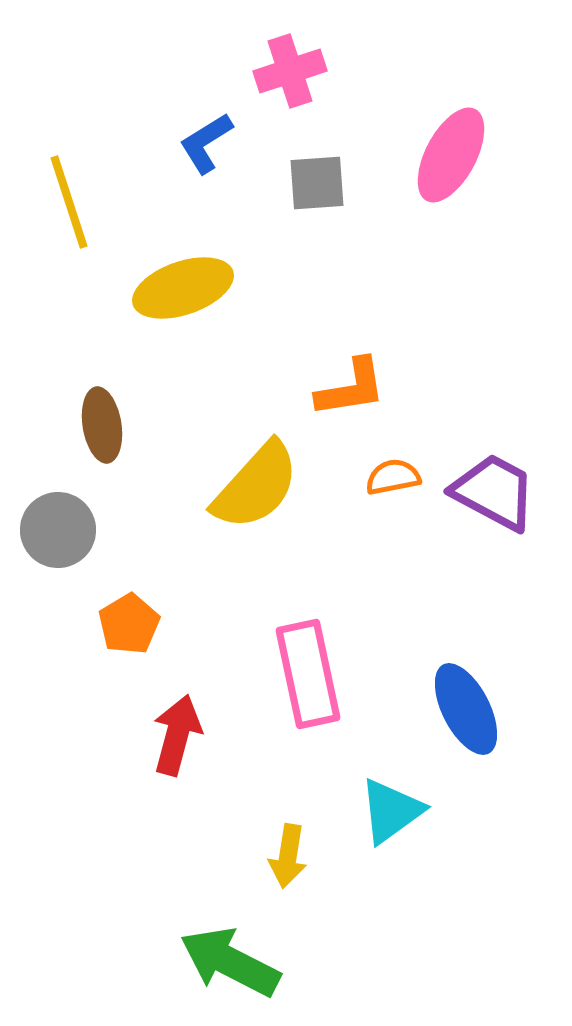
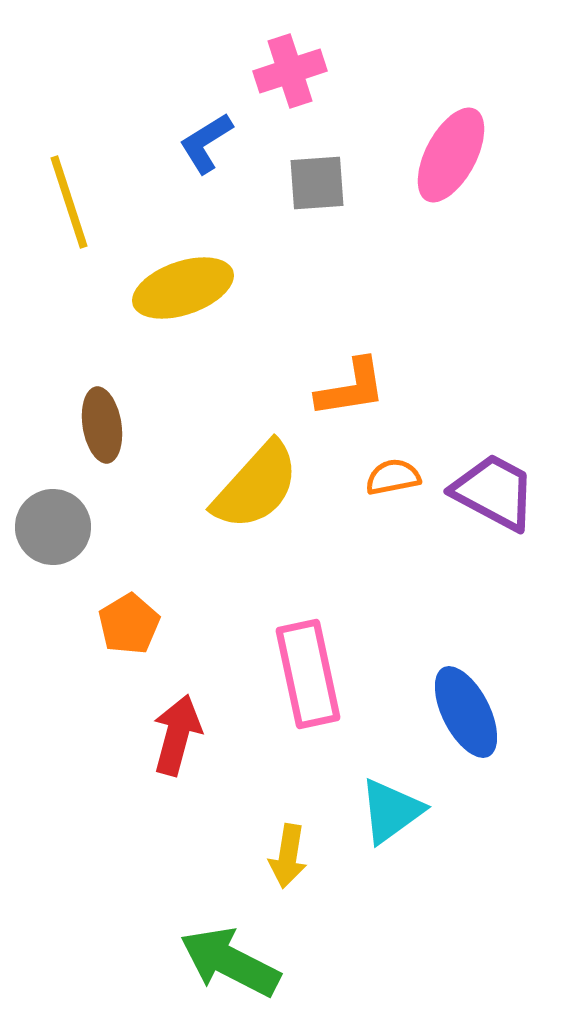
gray circle: moved 5 px left, 3 px up
blue ellipse: moved 3 px down
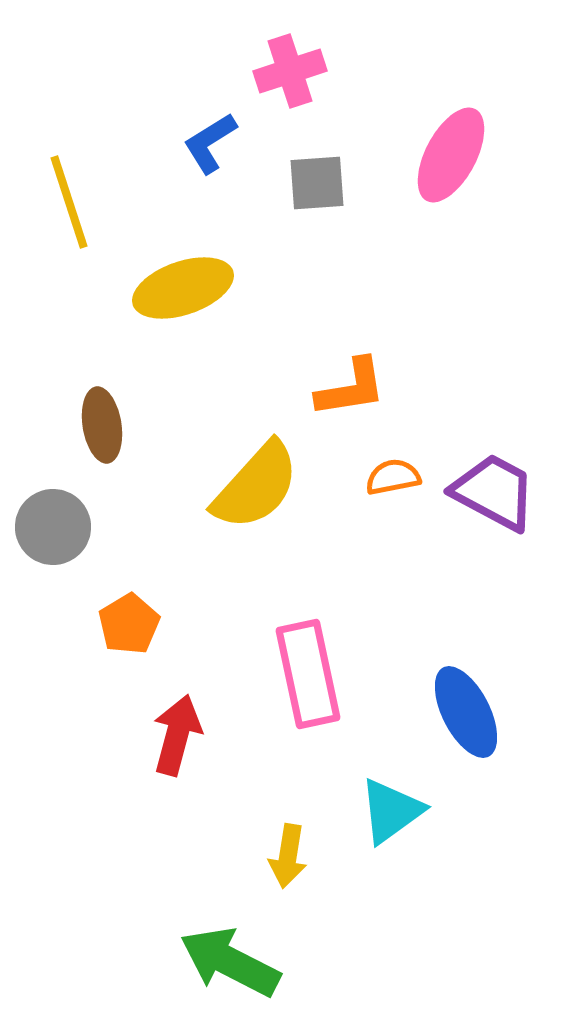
blue L-shape: moved 4 px right
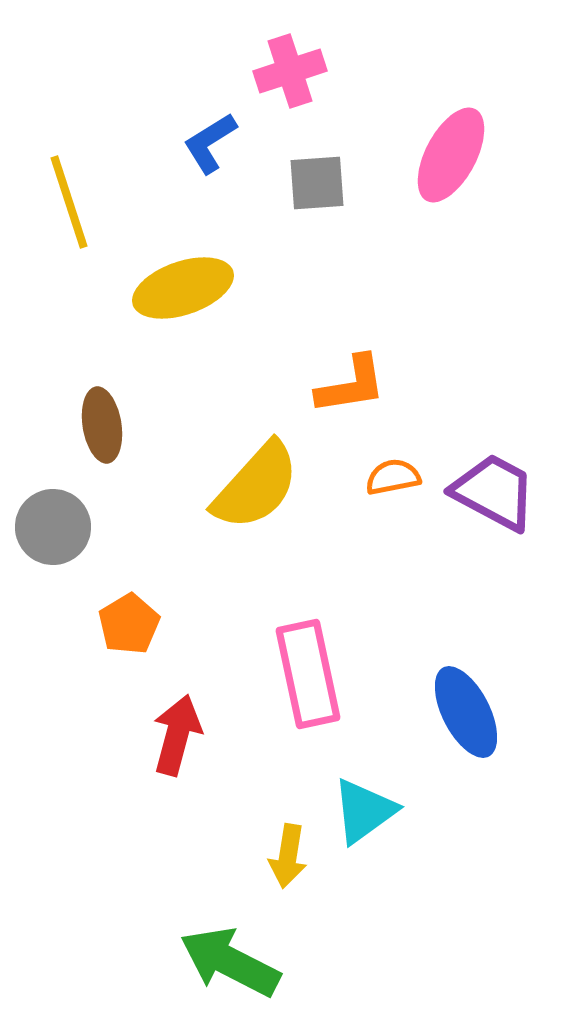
orange L-shape: moved 3 px up
cyan triangle: moved 27 px left
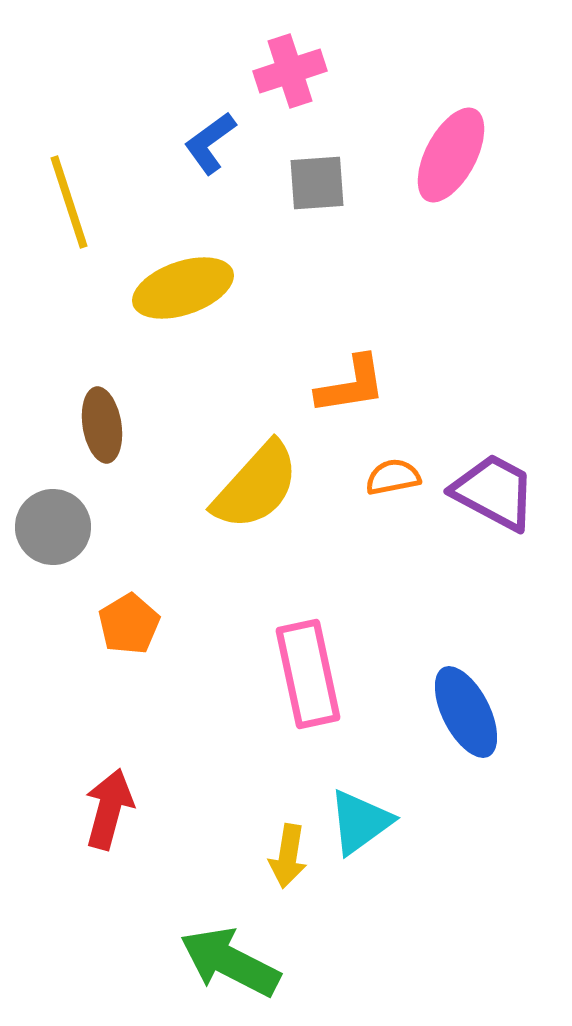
blue L-shape: rotated 4 degrees counterclockwise
red arrow: moved 68 px left, 74 px down
cyan triangle: moved 4 px left, 11 px down
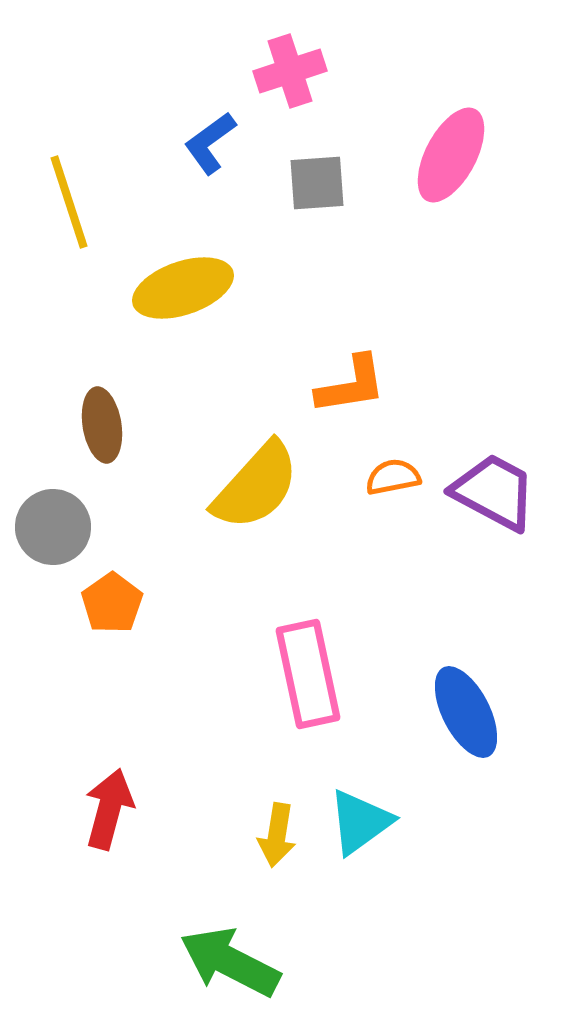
orange pentagon: moved 17 px left, 21 px up; rotated 4 degrees counterclockwise
yellow arrow: moved 11 px left, 21 px up
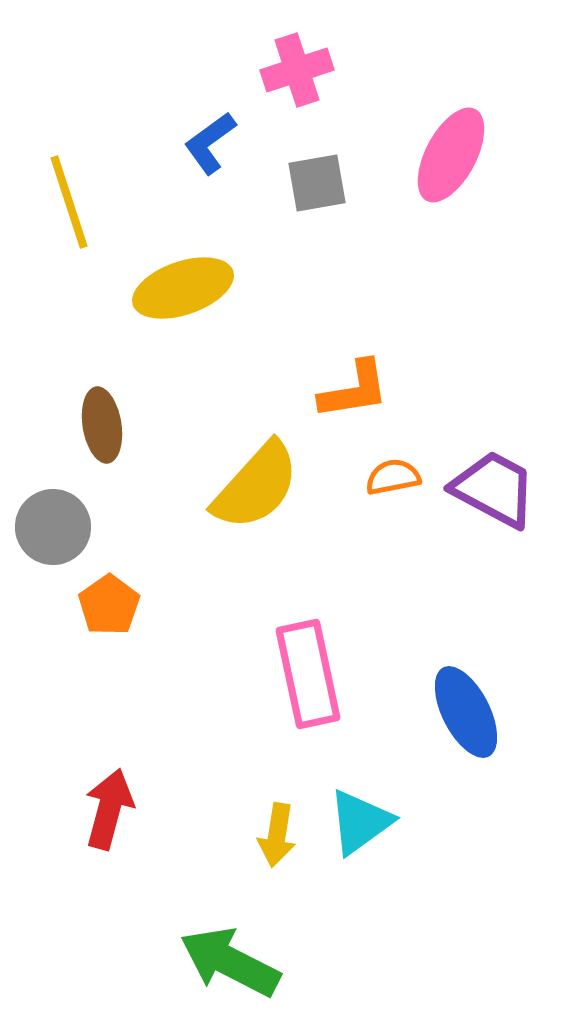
pink cross: moved 7 px right, 1 px up
gray square: rotated 6 degrees counterclockwise
orange L-shape: moved 3 px right, 5 px down
purple trapezoid: moved 3 px up
orange pentagon: moved 3 px left, 2 px down
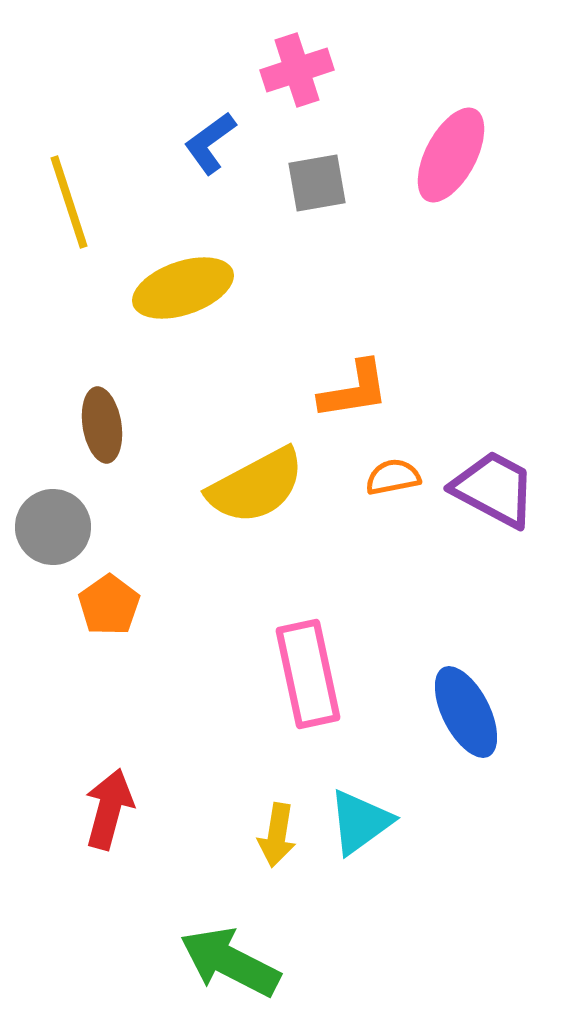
yellow semicircle: rotated 20 degrees clockwise
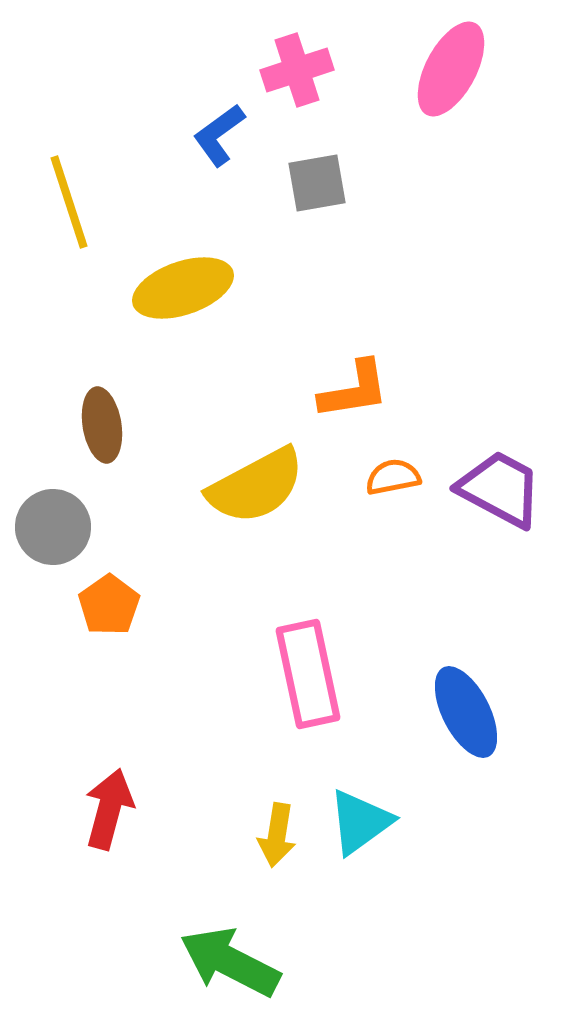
blue L-shape: moved 9 px right, 8 px up
pink ellipse: moved 86 px up
purple trapezoid: moved 6 px right
